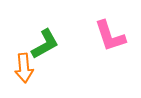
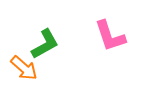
orange arrow: rotated 44 degrees counterclockwise
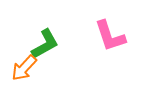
orange arrow: rotated 92 degrees clockwise
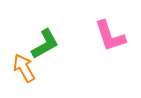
orange arrow: rotated 108 degrees clockwise
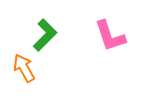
green L-shape: moved 9 px up; rotated 16 degrees counterclockwise
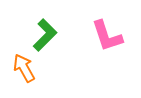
pink L-shape: moved 3 px left
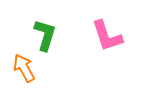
green L-shape: rotated 28 degrees counterclockwise
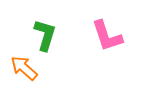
orange arrow: rotated 20 degrees counterclockwise
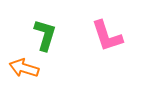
orange arrow: rotated 24 degrees counterclockwise
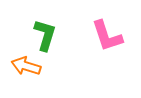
orange arrow: moved 2 px right, 2 px up
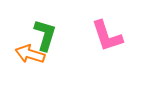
orange arrow: moved 4 px right, 12 px up
